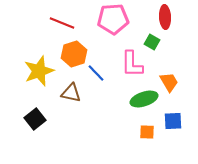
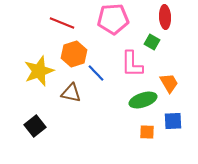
orange trapezoid: moved 1 px down
green ellipse: moved 1 px left, 1 px down
black square: moved 7 px down
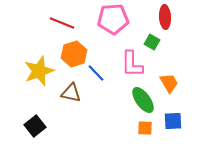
green ellipse: rotated 72 degrees clockwise
orange square: moved 2 px left, 4 px up
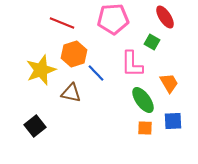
red ellipse: rotated 30 degrees counterclockwise
yellow star: moved 2 px right, 1 px up
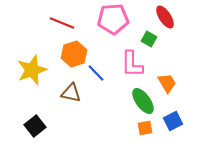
green square: moved 3 px left, 3 px up
yellow star: moved 9 px left
orange trapezoid: moved 2 px left
green ellipse: moved 1 px down
blue square: rotated 24 degrees counterclockwise
orange square: rotated 14 degrees counterclockwise
